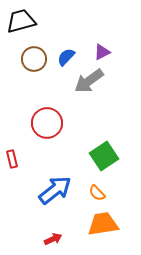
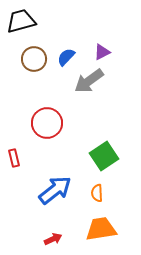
red rectangle: moved 2 px right, 1 px up
orange semicircle: rotated 42 degrees clockwise
orange trapezoid: moved 2 px left, 5 px down
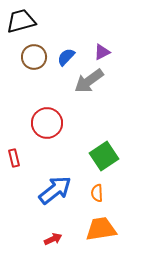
brown circle: moved 2 px up
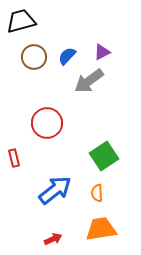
blue semicircle: moved 1 px right, 1 px up
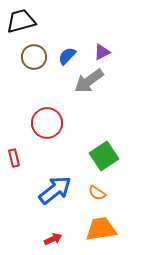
orange semicircle: rotated 54 degrees counterclockwise
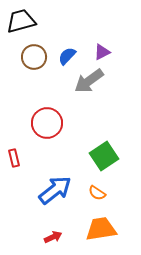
red arrow: moved 2 px up
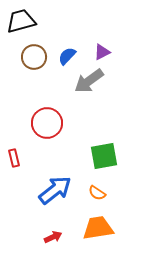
green square: rotated 24 degrees clockwise
orange trapezoid: moved 3 px left, 1 px up
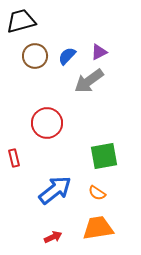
purple triangle: moved 3 px left
brown circle: moved 1 px right, 1 px up
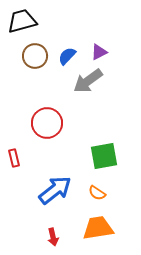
black trapezoid: moved 1 px right
gray arrow: moved 1 px left
red arrow: rotated 102 degrees clockwise
